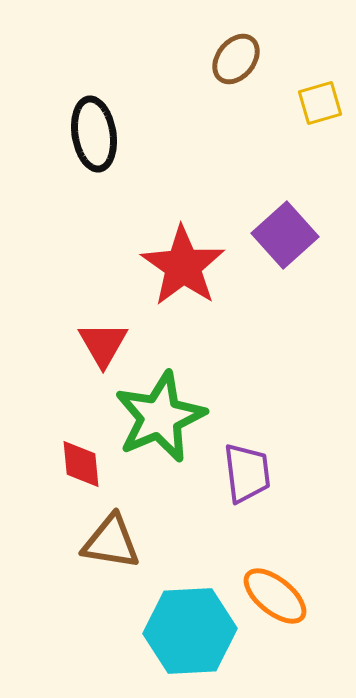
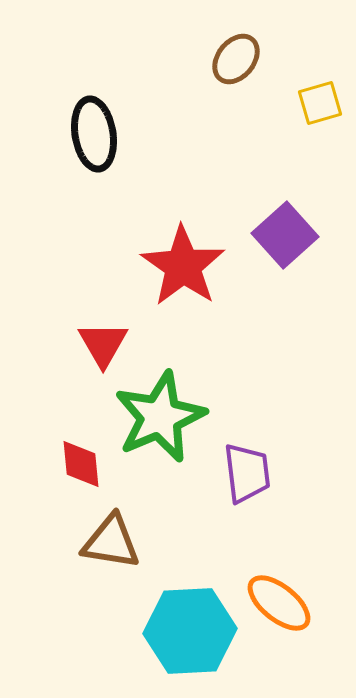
orange ellipse: moved 4 px right, 7 px down
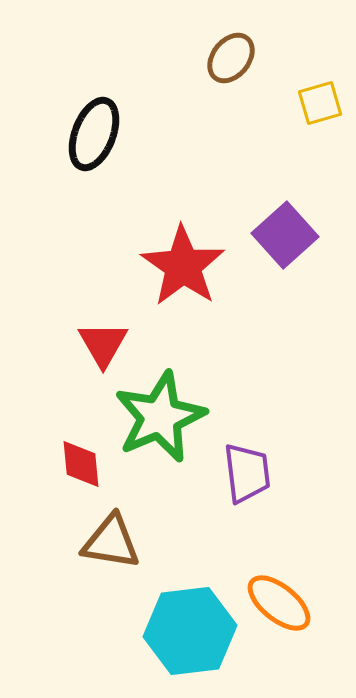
brown ellipse: moved 5 px left, 1 px up
black ellipse: rotated 30 degrees clockwise
cyan hexagon: rotated 4 degrees counterclockwise
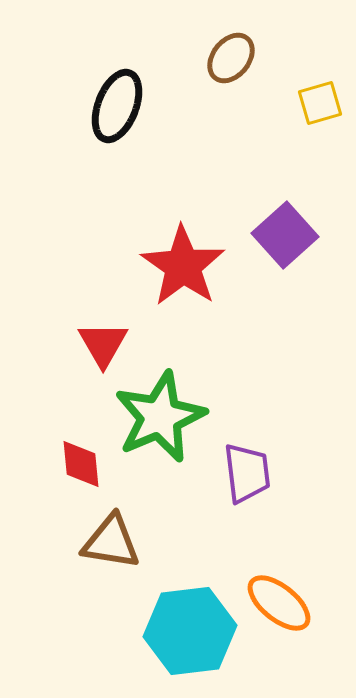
black ellipse: moved 23 px right, 28 px up
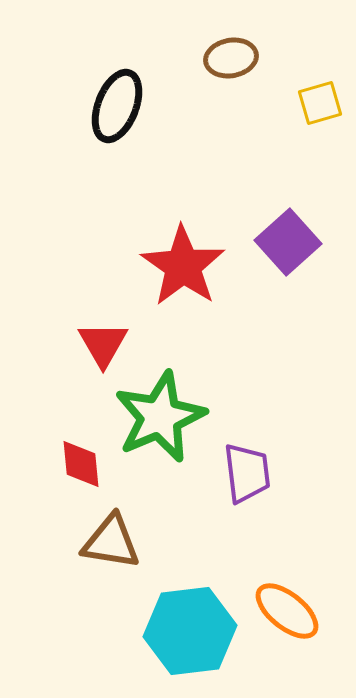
brown ellipse: rotated 42 degrees clockwise
purple square: moved 3 px right, 7 px down
orange ellipse: moved 8 px right, 8 px down
